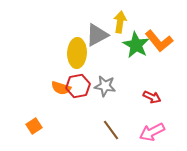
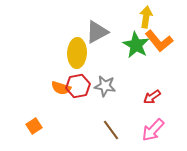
yellow arrow: moved 26 px right, 5 px up
gray triangle: moved 3 px up
red arrow: rotated 120 degrees clockwise
pink arrow: moved 1 px right, 2 px up; rotated 20 degrees counterclockwise
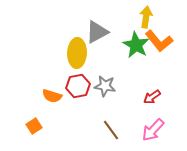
orange semicircle: moved 9 px left, 8 px down
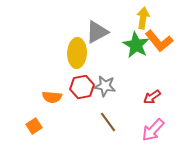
yellow arrow: moved 3 px left, 1 px down
red hexagon: moved 4 px right, 1 px down
orange semicircle: moved 1 px down; rotated 12 degrees counterclockwise
brown line: moved 3 px left, 8 px up
